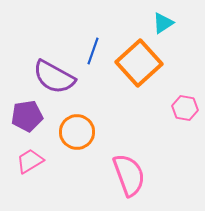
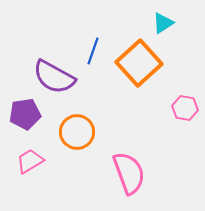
purple pentagon: moved 2 px left, 2 px up
pink semicircle: moved 2 px up
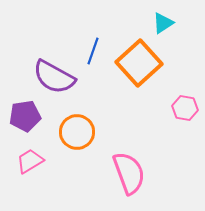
purple pentagon: moved 2 px down
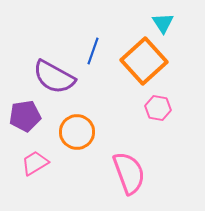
cyan triangle: rotated 30 degrees counterclockwise
orange square: moved 5 px right, 2 px up
pink hexagon: moved 27 px left
pink trapezoid: moved 5 px right, 2 px down
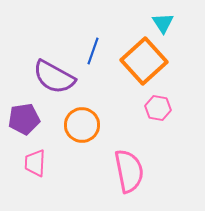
purple pentagon: moved 1 px left, 3 px down
orange circle: moved 5 px right, 7 px up
pink trapezoid: rotated 56 degrees counterclockwise
pink semicircle: moved 2 px up; rotated 9 degrees clockwise
